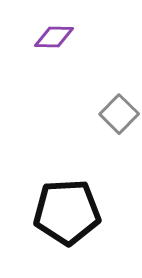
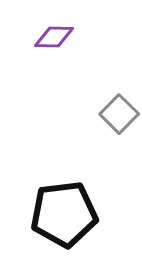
black pentagon: moved 3 px left, 2 px down; rotated 4 degrees counterclockwise
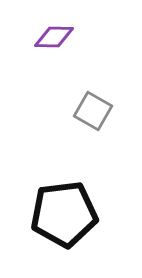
gray square: moved 26 px left, 3 px up; rotated 15 degrees counterclockwise
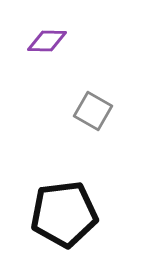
purple diamond: moved 7 px left, 4 px down
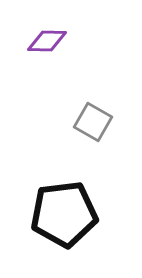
gray square: moved 11 px down
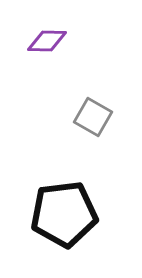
gray square: moved 5 px up
